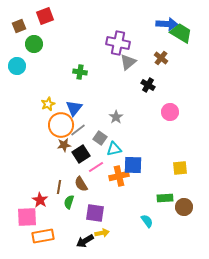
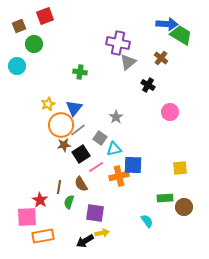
green trapezoid: moved 2 px down
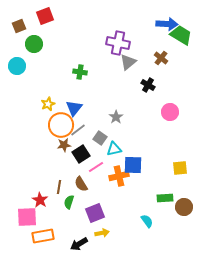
purple square: rotated 30 degrees counterclockwise
black arrow: moved 6 px left, 3 px down
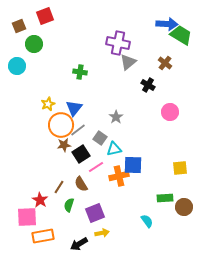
brown cross: moved 4 px right, 5 px down
brown line: rotated 24 degrees clockwise
green semicircle: moved 3 px down
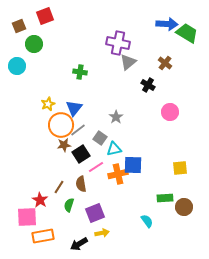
green trapezoid: moved 6 px right, 2 px up
orange cross: moved 1 px left, 2 px up
brown semicircle: rotated 21 degrees clockwise
